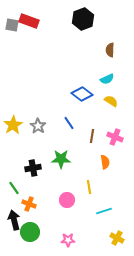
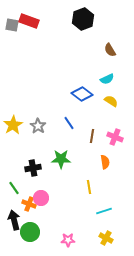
brown semicircle: rotated 32 degrees counterclockwise
pink circle: moved 26 px left, 2 px up
yellow cross: moved 11 px left
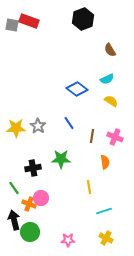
blue diamond: moved 5 px left, 5 px up
yellow star: moved 3 px right, 3 px down; rotated 30 degrees clockwise
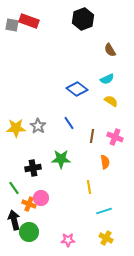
green circle: moved 1 px left
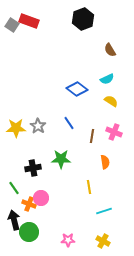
gray square: rotated 24 degrees clockwise
pink cross: moved 1 px left, 5 px up
yellow cross: moved 3 px left, 3 px down
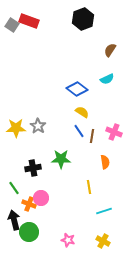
brown semicircle: rotated 64 degrees clockwise
yellow semicircle: moved 29 px left, 11 px down
blue line: moved 10 px right, 8 px down
pink star: rotated 16 degrees clockwise
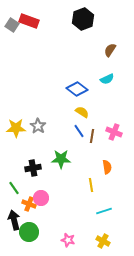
orange semicircle: moved 2 px right, 5 px down
yellow line: moved 2 px right, 2 px up
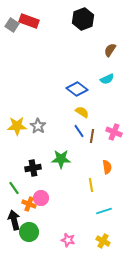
yellow star: moved 1 px right, 2 px up
